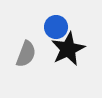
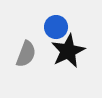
black star: moved 2 px down
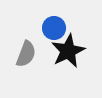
blue circle: moved 2 px left, 1 px down
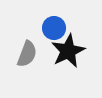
gray semicircle: moved 1 px right
